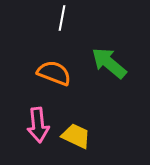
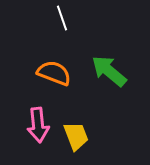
white line: rotated 30 degrees counterclockwise
green arrow: moved 8 px down
yellow trapezoid: rotated 44 degrees clockwise
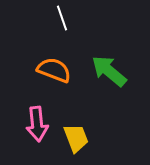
orange semicircle: moved 3 px up
pink arrow: moved 1 px left, 1 px up
yellow trapezoid: moved 2 px down
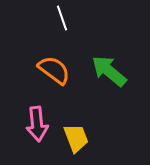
orange semicircle: rotated 16 degrees clockwise
